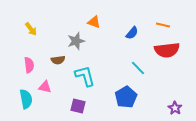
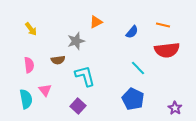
orange triangle: moved 2 px right; rotated 48 degrees counterclockwise
blue semicircle: moved 1 px up
pink triangle: moved 3 px down; rotated 40 degrees clockwise
blue pentagon: moved 7 px right, 2 px down; rotated 15 degrees counterclockwise
purple square: rotated 28 degrees clockwise
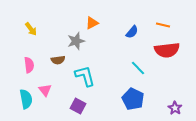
orange triangle: moved 4 px left, 1 px down
purple square: rotated 14 degrees counterclockwise
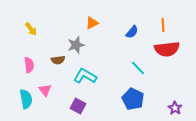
orange line: rotated 72 degrees clockwise
gray star: moved 4 px down
red semicircle: moved 1 px up
cyan L-shape: rotated 45 degrees counterclockwise
